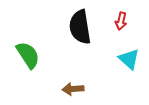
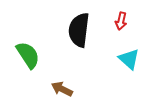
black semicircle: moved 1 px left, 3 px down; rotated 16 degrees clockwise
brown arrow: moved 11 px left; rotated 30 degrees clockwise
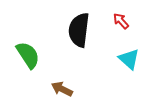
red arrow: rotated 126 degrees clockwise
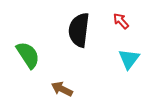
cyan triangle: rotated 25 degrees clockwise
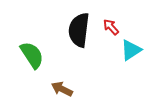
red arrow: moved 10 px left, 6 px down
green semicircle: moved 4 px right
cyan triangle: moved 2 px right, 9 px up; rotated 20 degrees clockwise
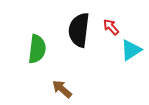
green semicircle: moved 5 px right, 6 px up; rotated 40 degrees clockwise
brown arrow: rotated 15 degrees clockwise
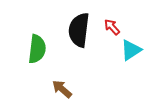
red arrow: moved 1 px right
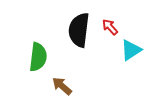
red arrow: moved 2 px left
green semicircle: moved 1 px right, 8 px down
brown arrow: moved 3 px up
